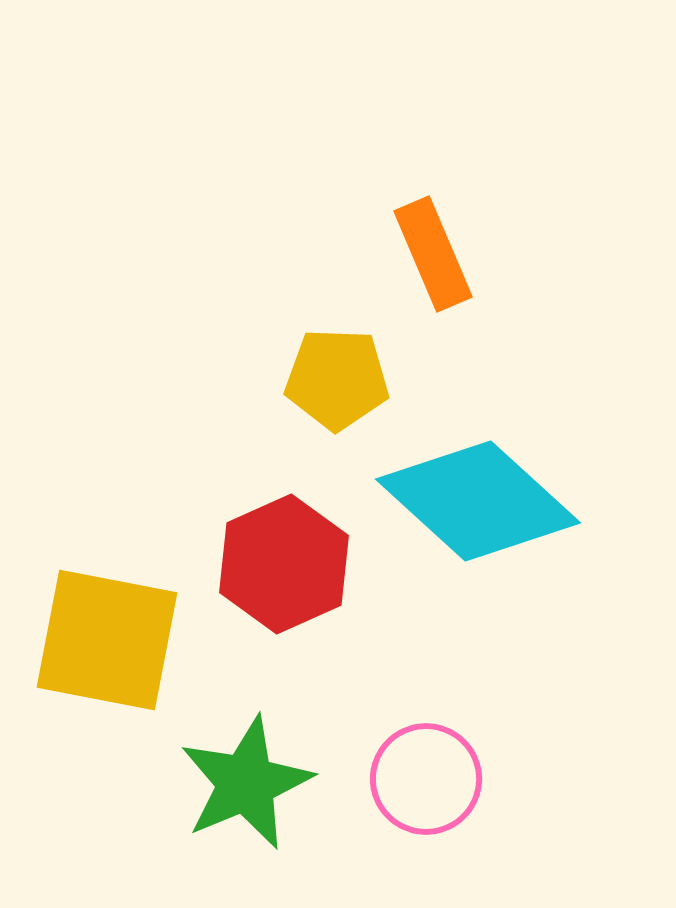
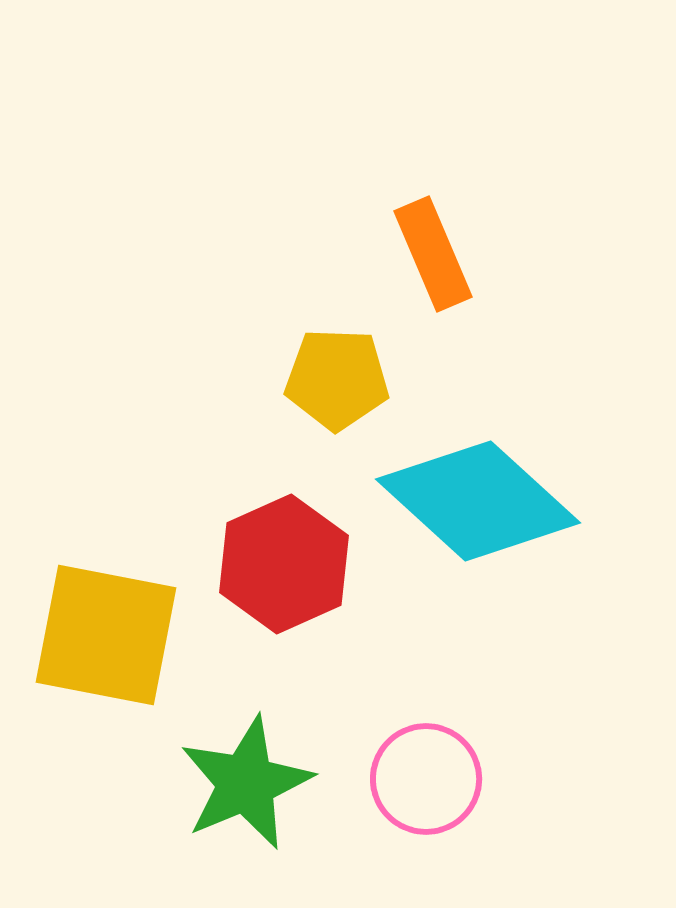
yellow square: moved 1 px left, 5 px up
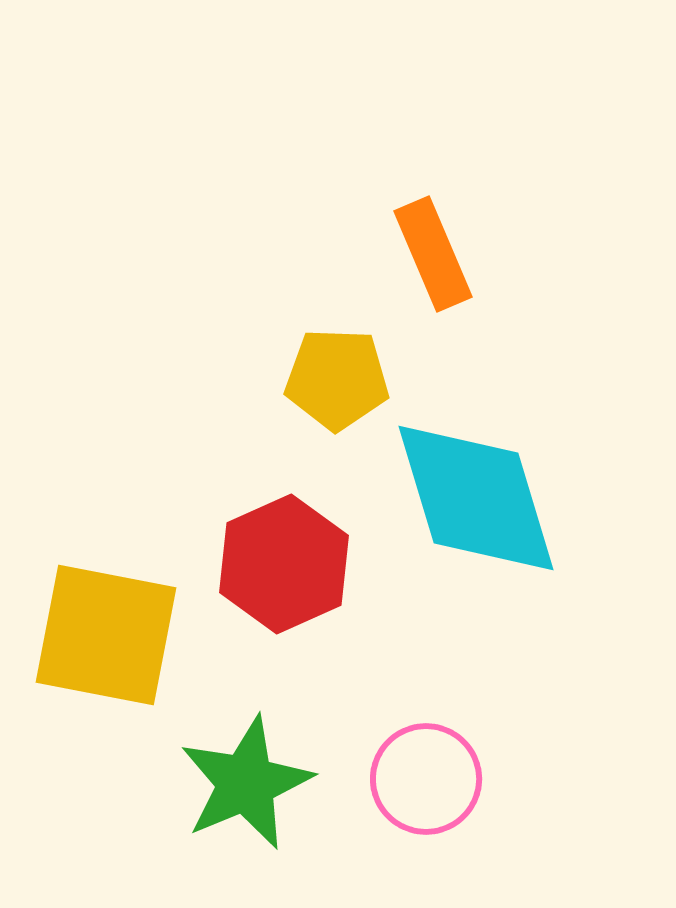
cyan diamond: moved 2 px left, 3 px up; rotated 31 degrees clockwise
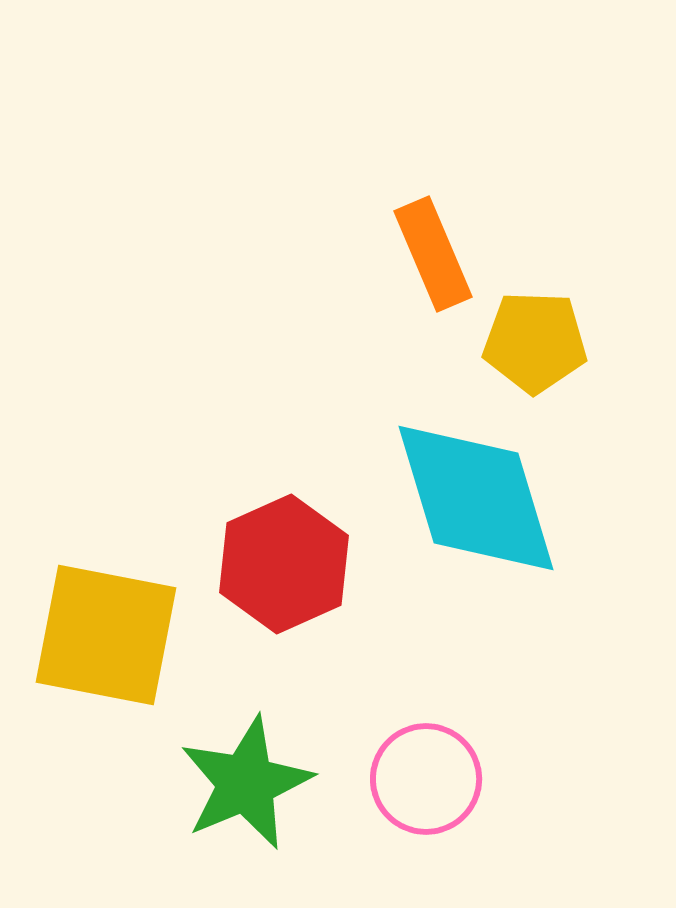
yellow pentagon: moved 198 px right, 37 px up
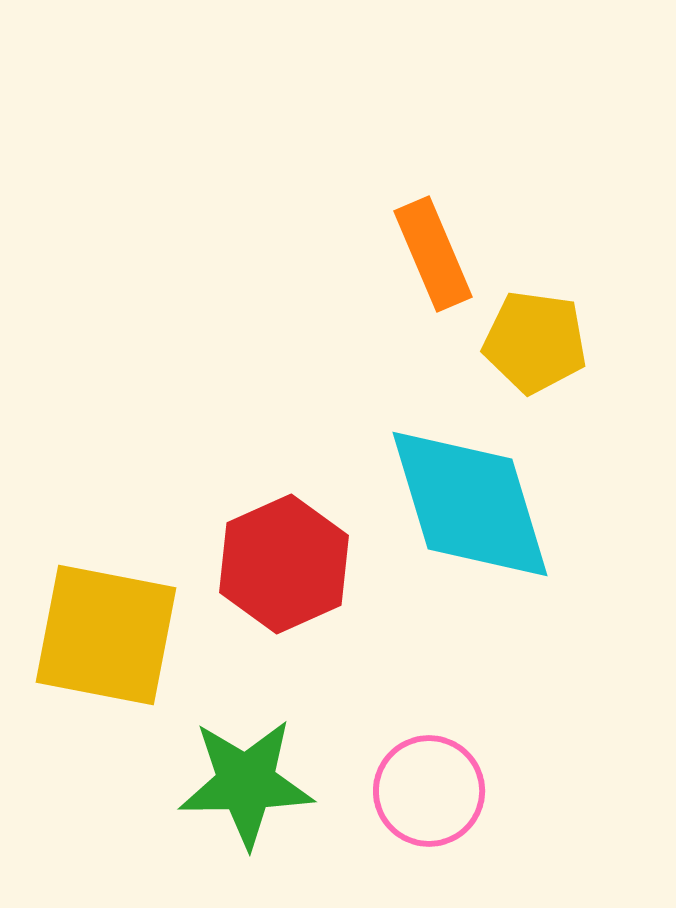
yellow pentagon: rotated 6 degrees clockwise
cyan diamond: moved 6 px left, 6 px down
pink circle: moved 3 px right, 12 px down
green star: rotated 22 degrees clockwise
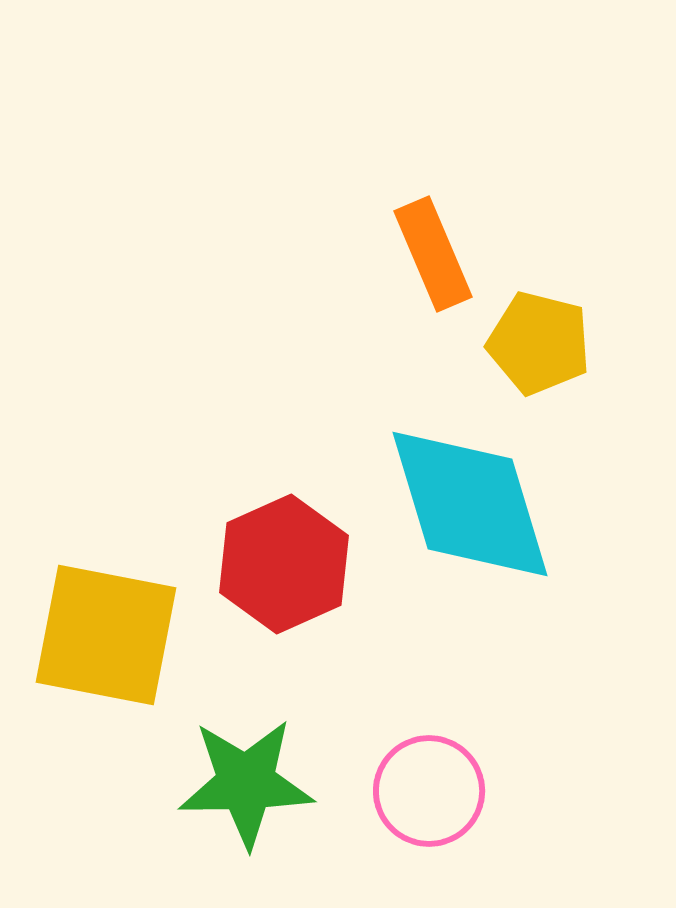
yellow pentagon: moved 4 px right, 1 px down; rotated 6 degrees clockwise
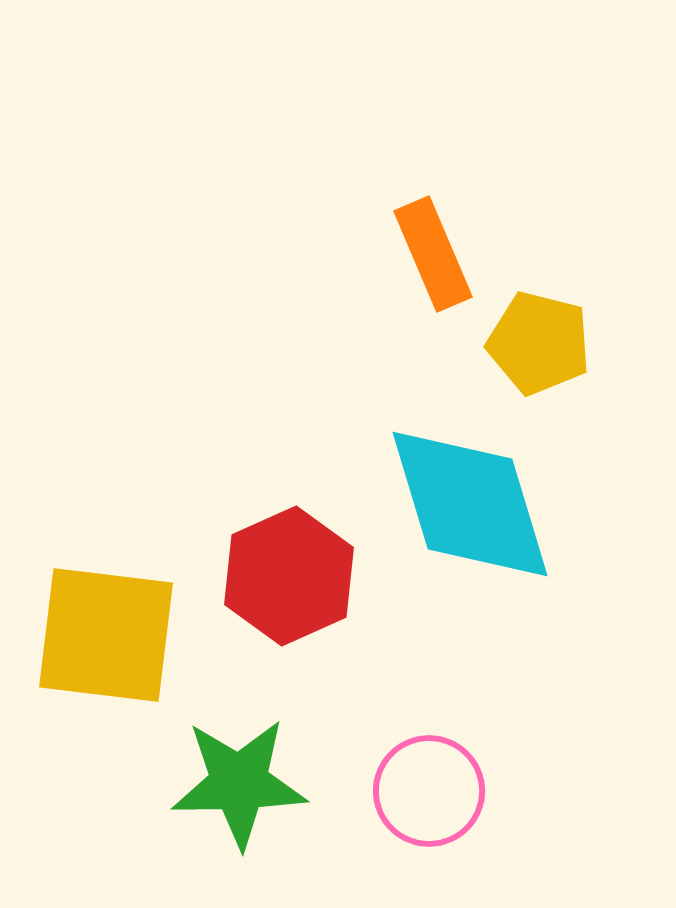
red hexagon: moved 5 px right, 12 px down
yellow square: rotated 4 degrees counterclockwise
green star: moved 7 px left
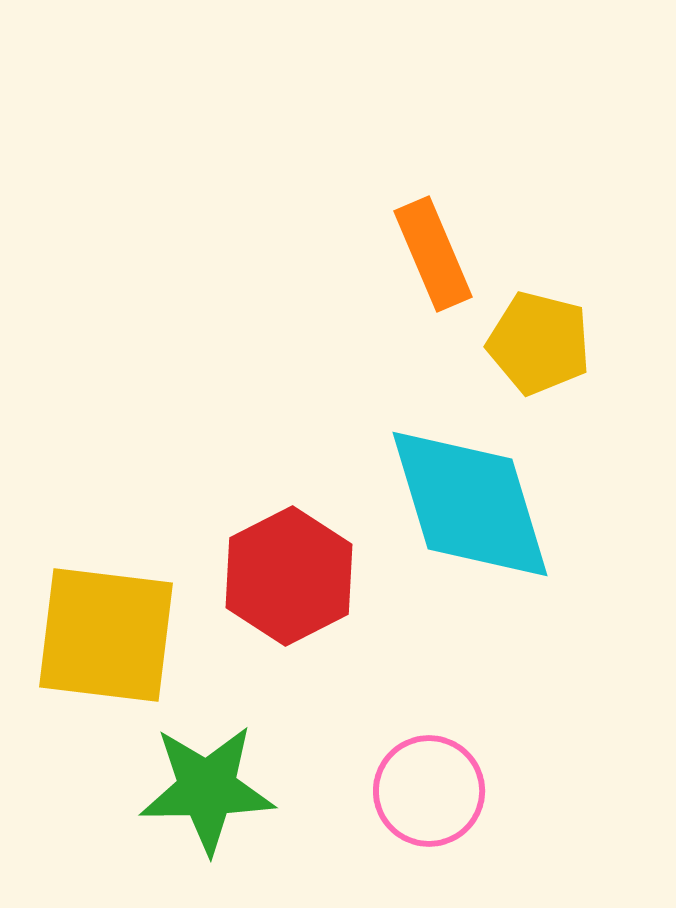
red hexagon: rotated 3 degrees counterclockwise
green star: moved 32 px left, 6 px down
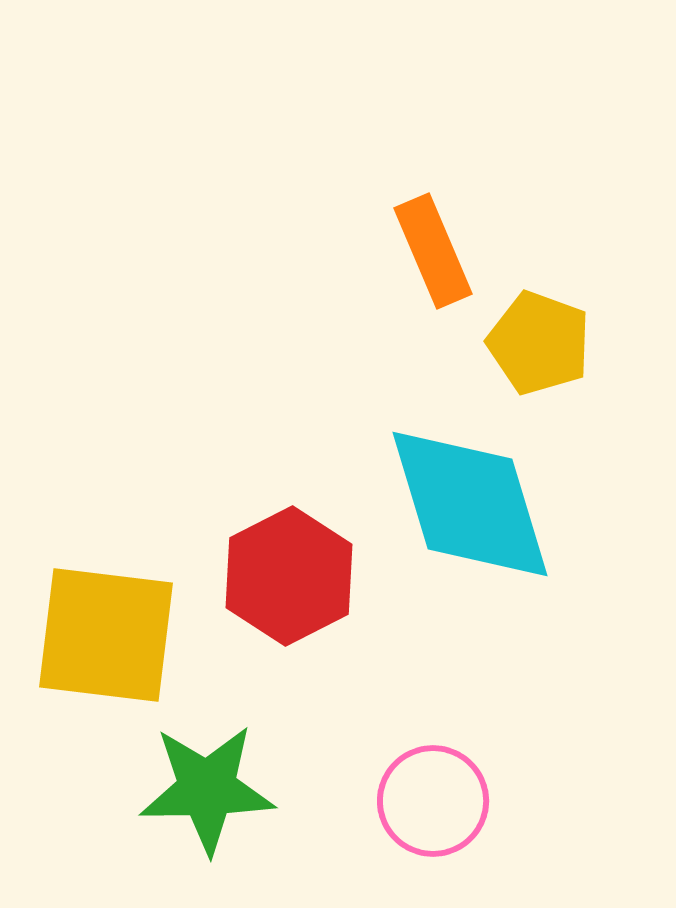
orange rectangle: moved 3 px up
yellow pentagon: rotated 6 degrees clockwise
pink circle: moved 4 px right, 10 px down
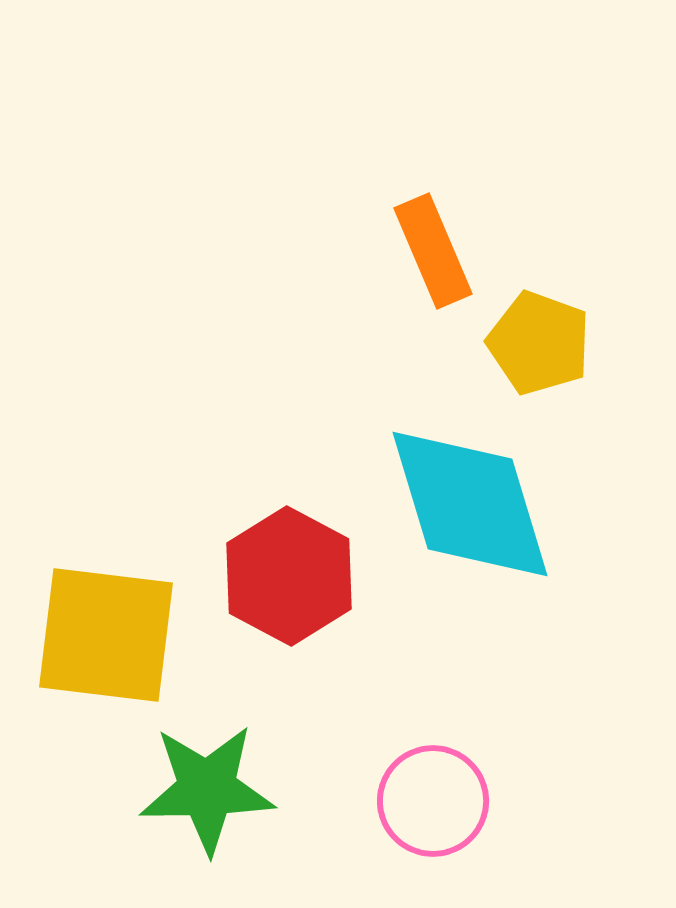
red hexagon: rotated 5 degrees counterclockwise
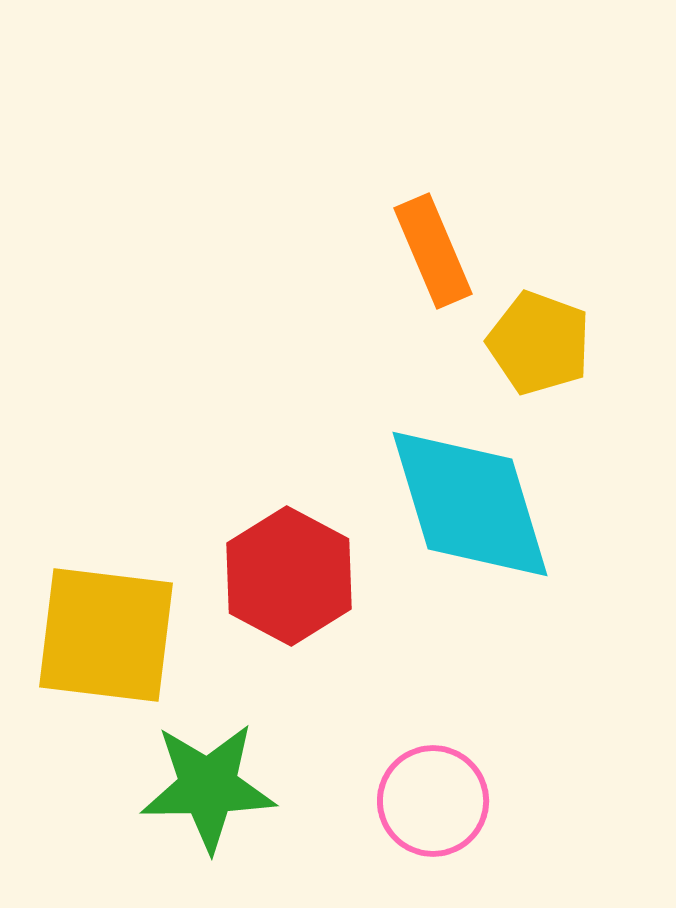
green star: moved 1 px right, 2 px up
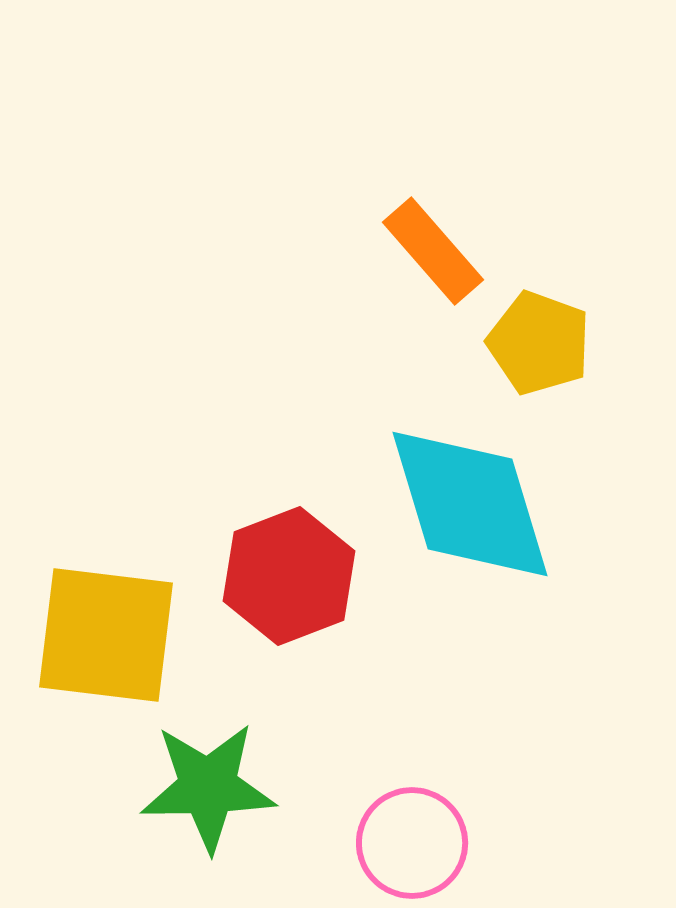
orange rectangle: rotated 18 degrees counterclockwise
red hexagon: rotated 11 degrees clockwise
pink circle: moved 21 px left, 42 px down
